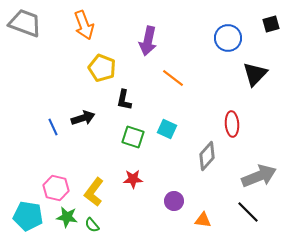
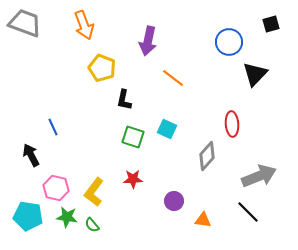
blue circle: moved 1 px right, 4 px down
black arrow: moved 52 px left, 37 px down; rotated 100 degrees counterclockwise
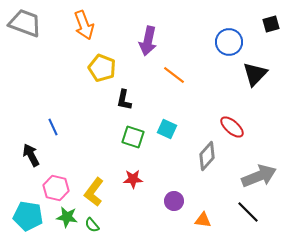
orange line: moved 1 px right, 3 px up
red ellipse: moved 3 px down; rotated 45 degrees counterclockwise
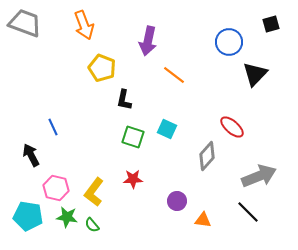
purple circle: moved 3 px right
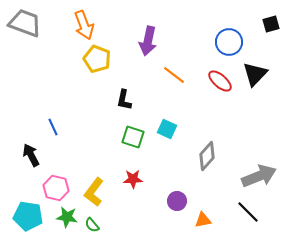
yellow pentagon: moved 5 px left, 9 px up
red ellipse: moved 12 px left, 46 px up
orange triangle: rotated 18 degrees counterclockwise
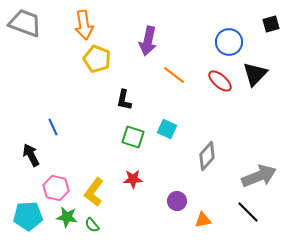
orange arrow: rotated 12 degrees clockwise
cyan pentagon: rotated 12 degrees counterclockwise
